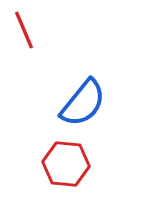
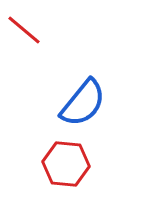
red line: rotated 27 degrees counterclockwise
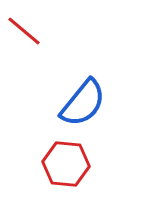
red line: moved 1 px down
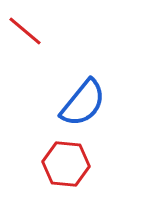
red line: moved 1 px right
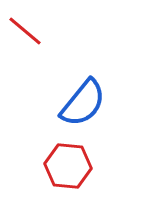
red hexagon: moved 2 px right, 2 px down
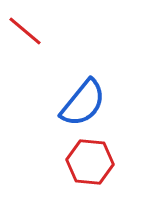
red hexagon: moved 22 px right, 4 px up
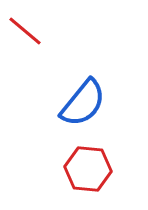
red hexagon: moved 2 px left, 7 px down
